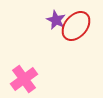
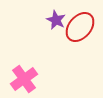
red ellipse: moved 4 px right, 1 px down
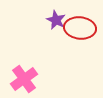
red ellipse: moved 1 px down; rotated 56 degrees clockwise
